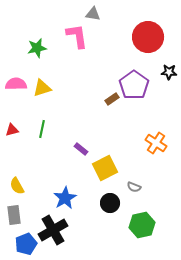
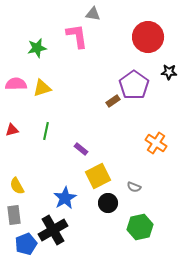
brown rectangle: moved 1 px right, 2 px down
green line: moved 4 px right, 2 px down
yellow square: moved 7 px left, 8 px down
black circle: moved 2 px left
green hexagon: moved 2 px left, 2 px down
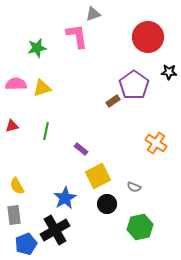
gray triangle: rotated 28 degrees counterclockwise
red triangle: moved 4 px up
black circle: moved 1 px left, 1 px down
black cross: moved 2 px right
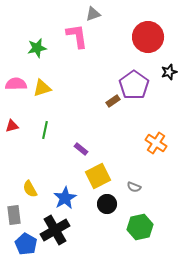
black star: rotated 21 degrees counterclockwise
green line: moved 1 px left, 1 px up
yellow semicircle: moved 13 px right, 3 px down
blue pentagon: rotated 20 degrees counterclockwise
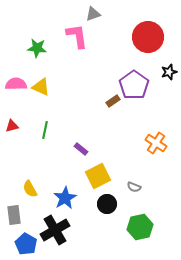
green star: rotated 18 degrees clockwise
yellow triangle: moved 1 px left, 1 px up; rotated 42 degrees clockwise
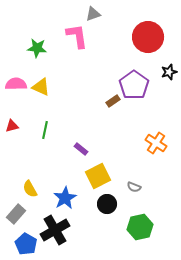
gray rectangle: moved 2 px right, 1 px up; rotated 48 degrees clockwise
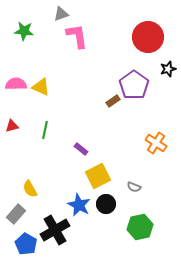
gray triangle: moved 32 px left
green star: moved 13 px left, 17 px up
black star: moved 1 px left, 3 px up
blue star: moved 14 px right, 7 px down; rotated 15 degrees counterclockwise
black circle: moved 1 px left
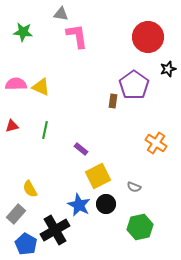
gray triangle: rotated 28 degrees clockwise
green star: moved 1 px left, 1 px down
brown rectangle: rotated 48 degrees counterclockwise
